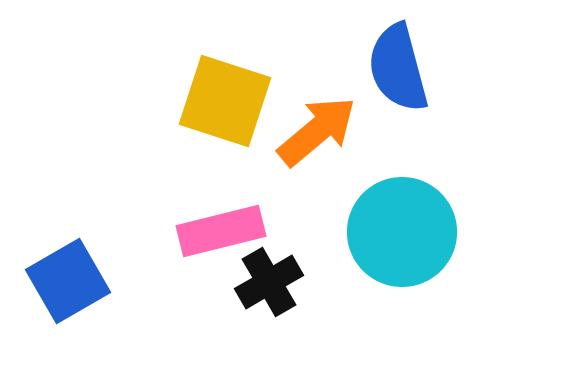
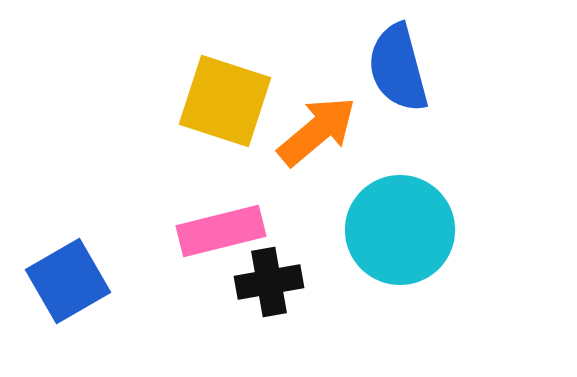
cyan circle: moved 2 px left, 2 px up
black cross: rotated 20 degrees clockwise
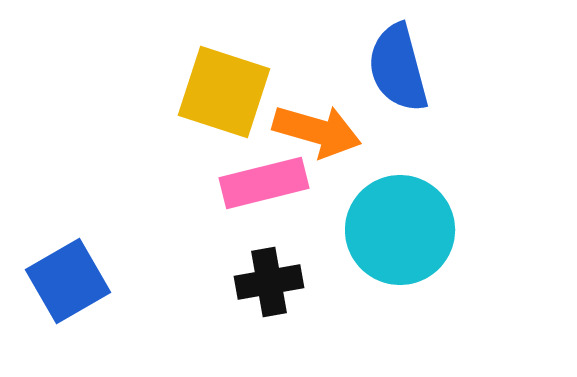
yellow square: moved 1 px left, 9 px up
orange arrow: rotated 56 degrees clockwise
pink rectangle: moved 43 px right, 48 px up
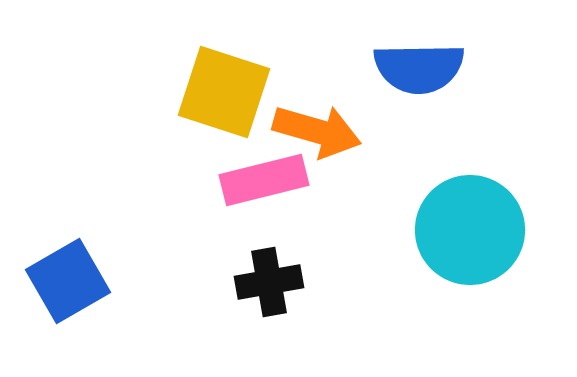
blue semicircle: moved 21 px right; rotated 76 degrees counterclockwise
pink rectangle: moved 3 px up
cyan circle: moved 70 px right
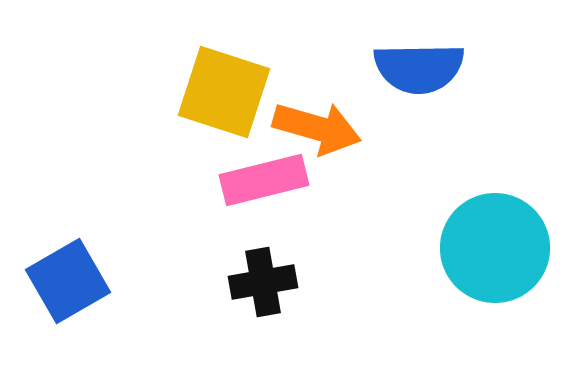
orange arrow: moved 3 px up
cyan circle: moved 25 px right, 18 px down
black cross: moved 6 px left
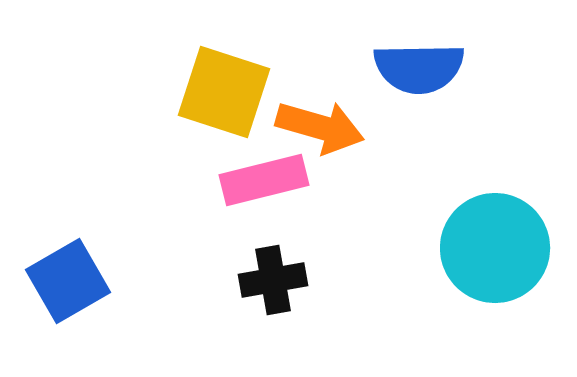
orange arrow: moved 3 px right, 1 px up
black cross: moved 10 px right, 2 px up
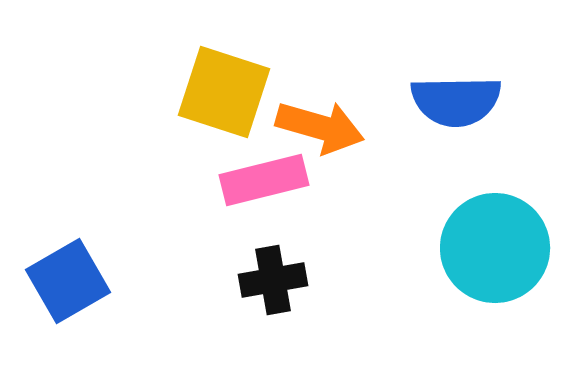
blue semicircle: moved 37 px right, 33 px down
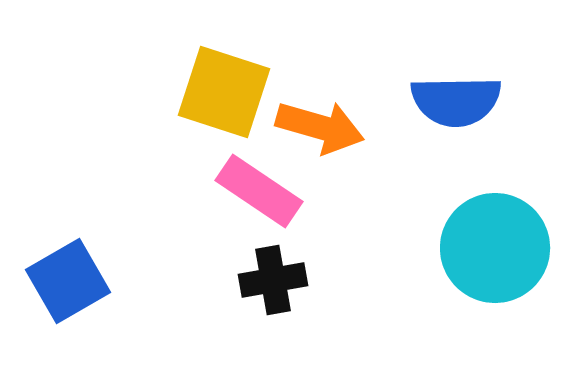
pink rectangle: moved 5 px left, 11 px down; rotated 48 degrees clockwise
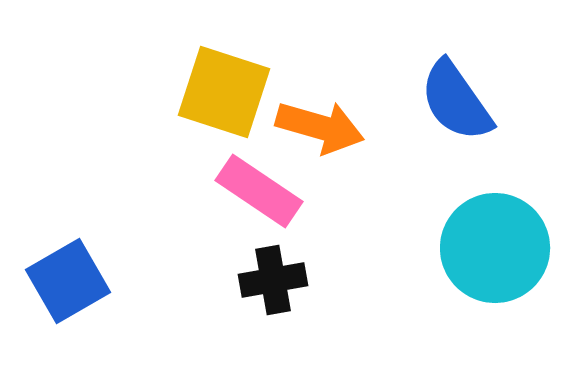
blue semicircle: rotated 56 degrees clockwise
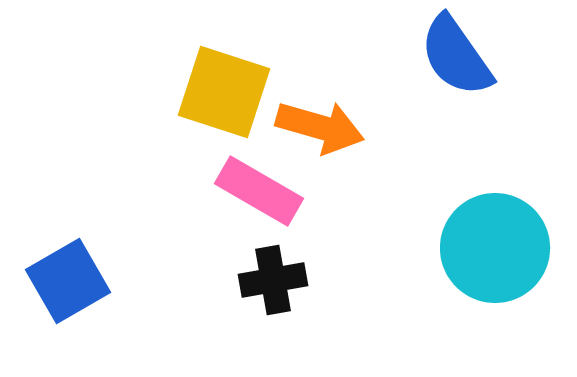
blue semicircle: moved 45 px up
pink rectangle: rotated 4 degrees counterclockwise
